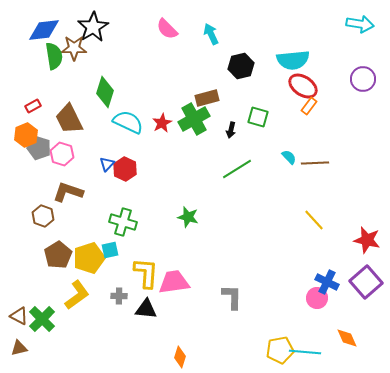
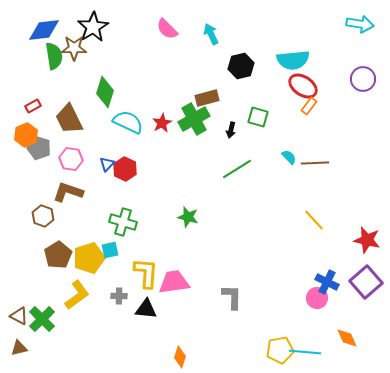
pink hexagon at (62, 154): moved 9 px right, 5 px down; rotated 10 degrees counterclockwise
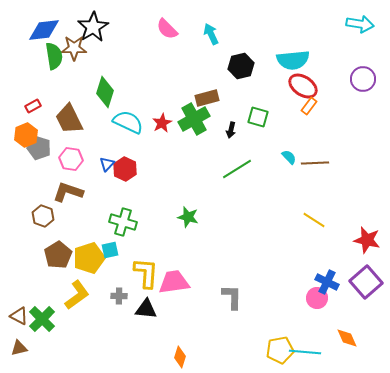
yellow line at (314, 220): rotated 15 degrees counterclockwise
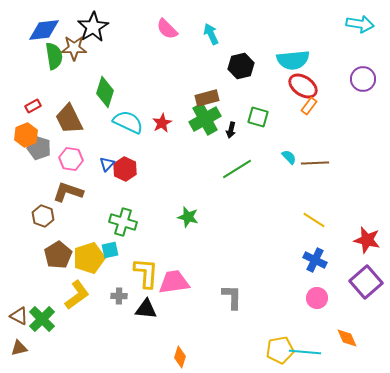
green cross at (194, 119): moved 11 px right
blue cross at (327, 282): moved 12 px left, 22 px up
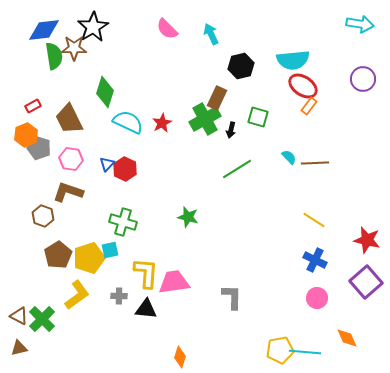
brown rectangle at (207, 98): moved 10 px right; rotated 50 degrees counterclockwise
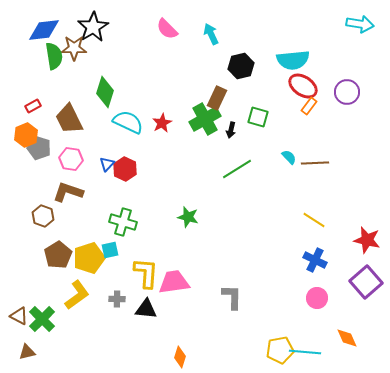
purple circle at (363, 79): moved 16 px left, 13 px down
gray cross at (119, 296): moved 2 px left, 3 px down
brown triangle at (19, 348): moved 8 px right, 4 px down
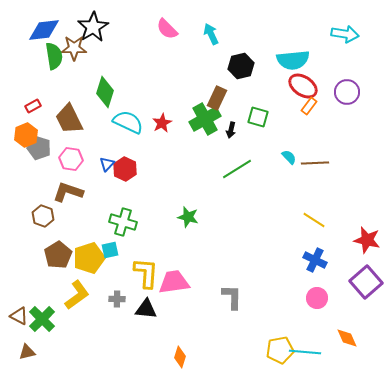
cyan arrow at (360, 24): moved 15 px left, 10 px down
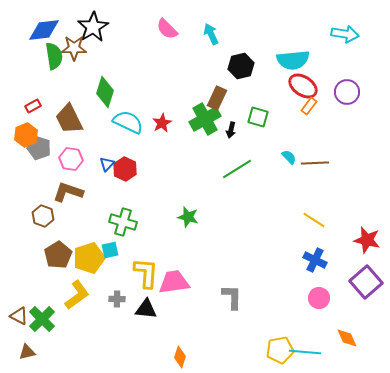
pink circle at (317, 298): moved 2 px right
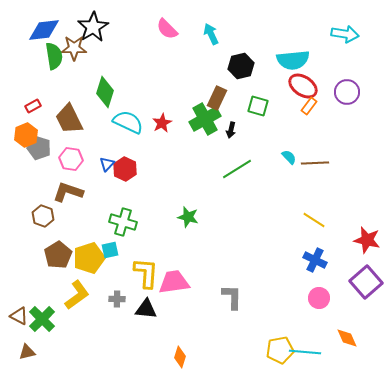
green square at (258, 117): moved 11 px up
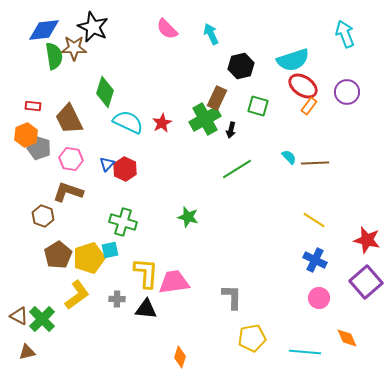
black star at (93, 27): rotated 16 degrees counterclockwise
cyan arrow at (345, 34): rotated 120 degrees counterclockwise
cyan semicircle at (293, 60): rotated 12 degrees counterclockwise
red rectangle at (33, 106): rotated 35 degrees clockwise
yellow pentagon at (280, 350): moved 28 px left, 12 px up
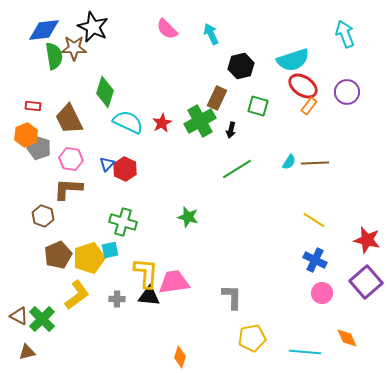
green cross at (205, 119): moved 5 px left, 2 px down
cyan semicircle at (289, 157): moved 5 px down; rotated 77 degrees clockwise
brown L-shape at (68, 192): moved 3 px up; rotated 16 degrees counterclockwise
brown pentagon at (58, 255): rotated 8 degrees clockwise
pink circle at (319, 298): moved 3 px right, 5 px up
black triangle at (146, 309): moved 3 px right, 13 px up
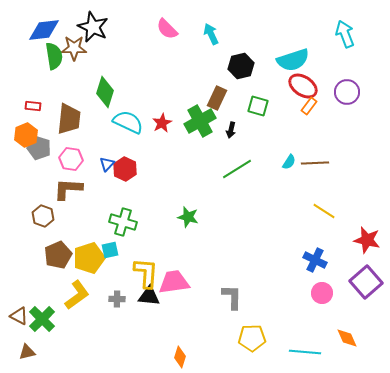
brown trapezoid at (69, 119): rotated 148 degrees counterclockwise
yellow line at (314, 220): moved 10 px right, 9 px up
yellow pentagon at (252, 338): rotated 8 degrees clockwise
